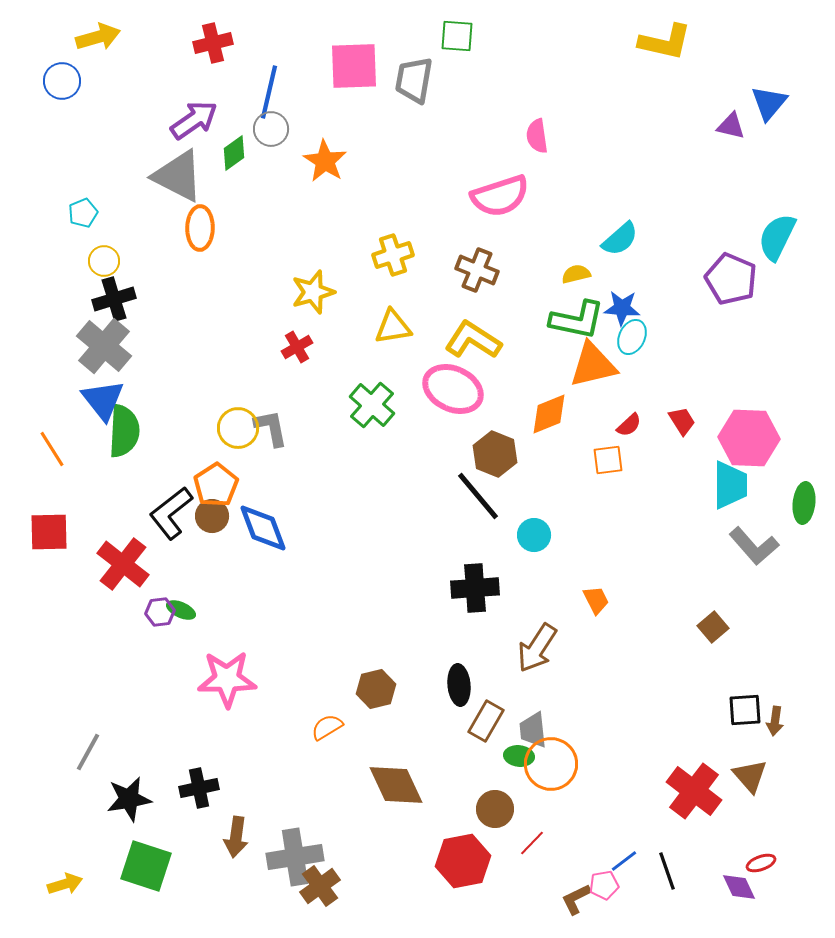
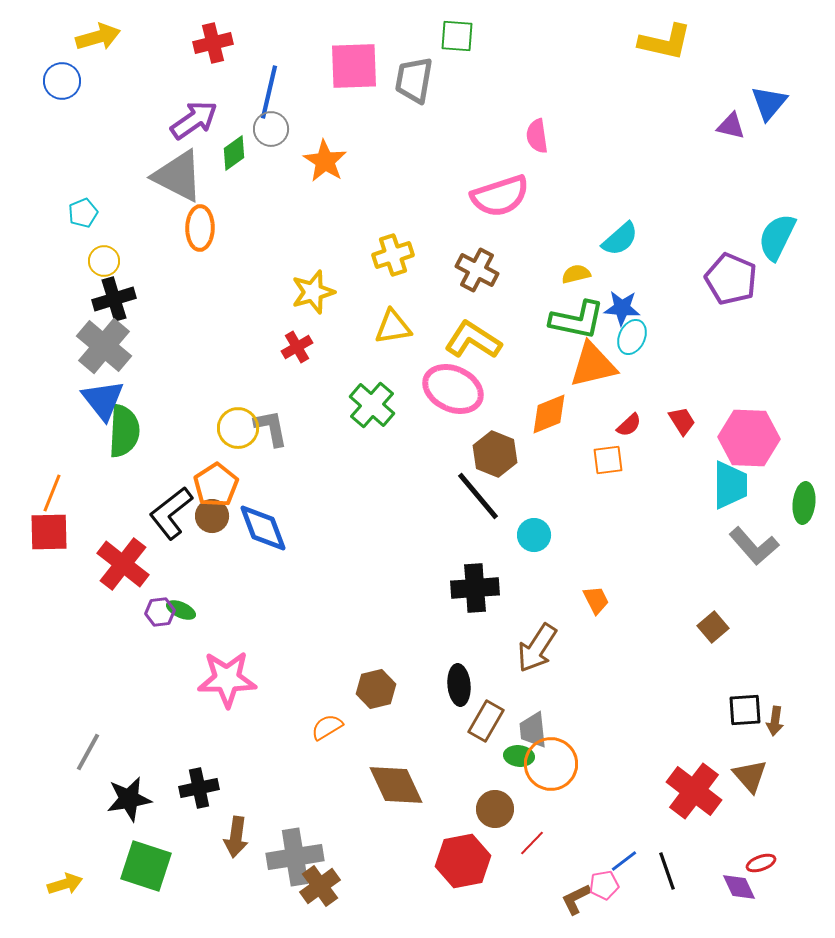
brown cross at (477, 270): rotated 6 degrees clockwise
orange line at (52, 449): moved 44 px down; rotated 54 degrees clockwise
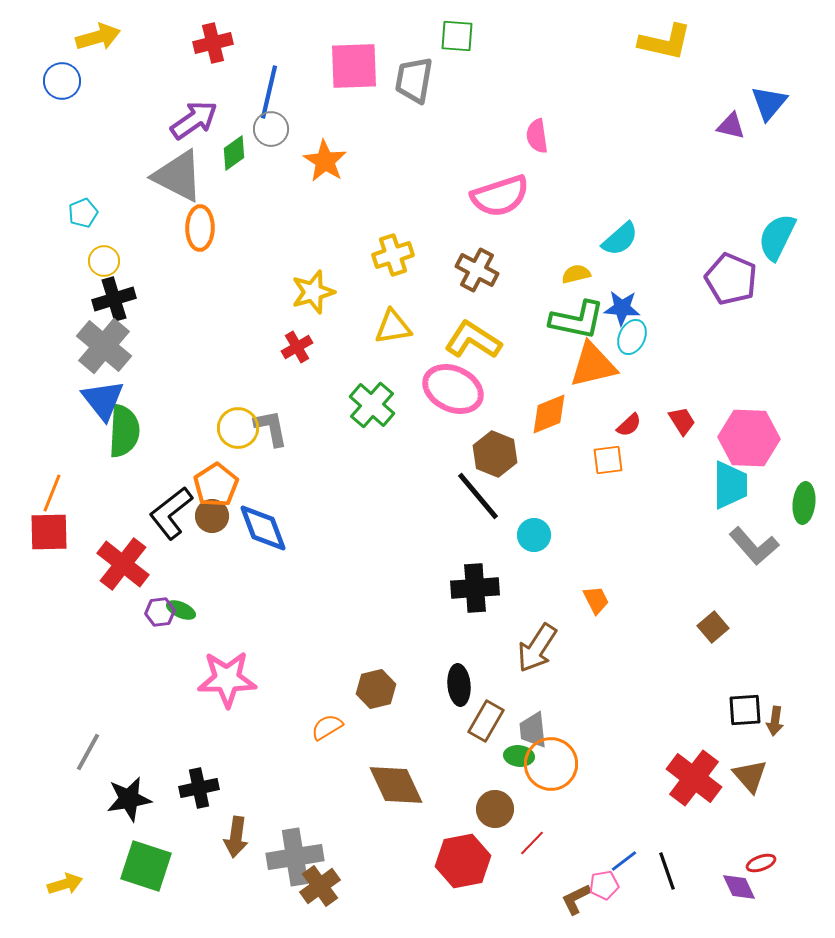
red cross at (694, 791): moved 13 px up
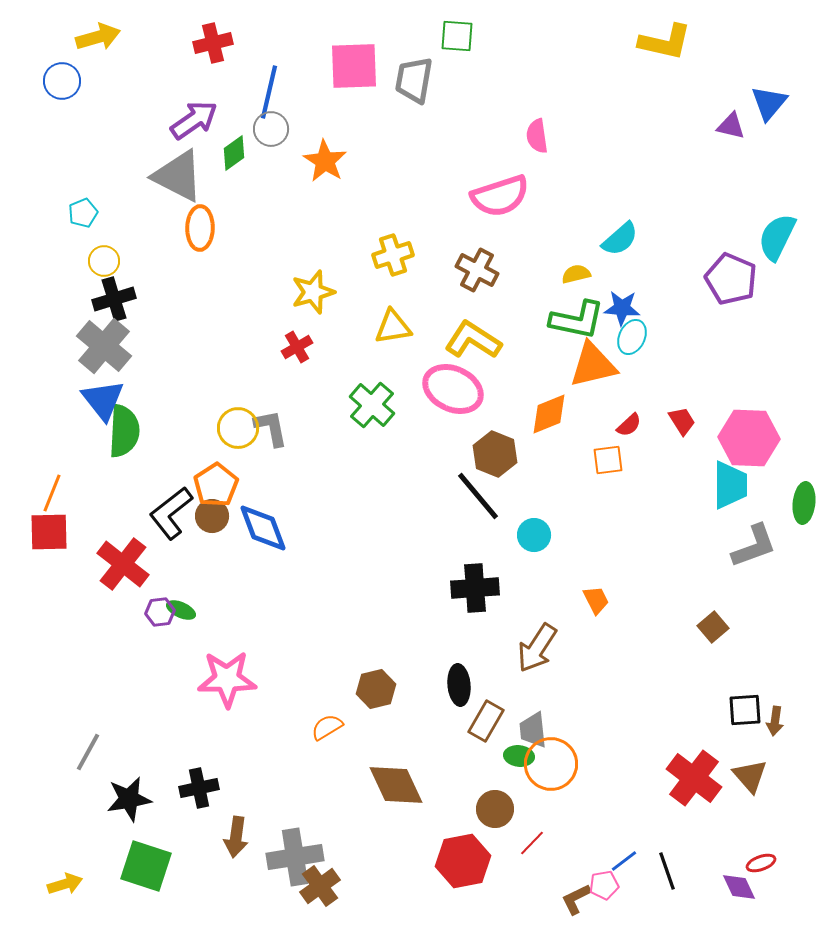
gray L-shape at (754, 546): rotated 69 degrees counterclockwise
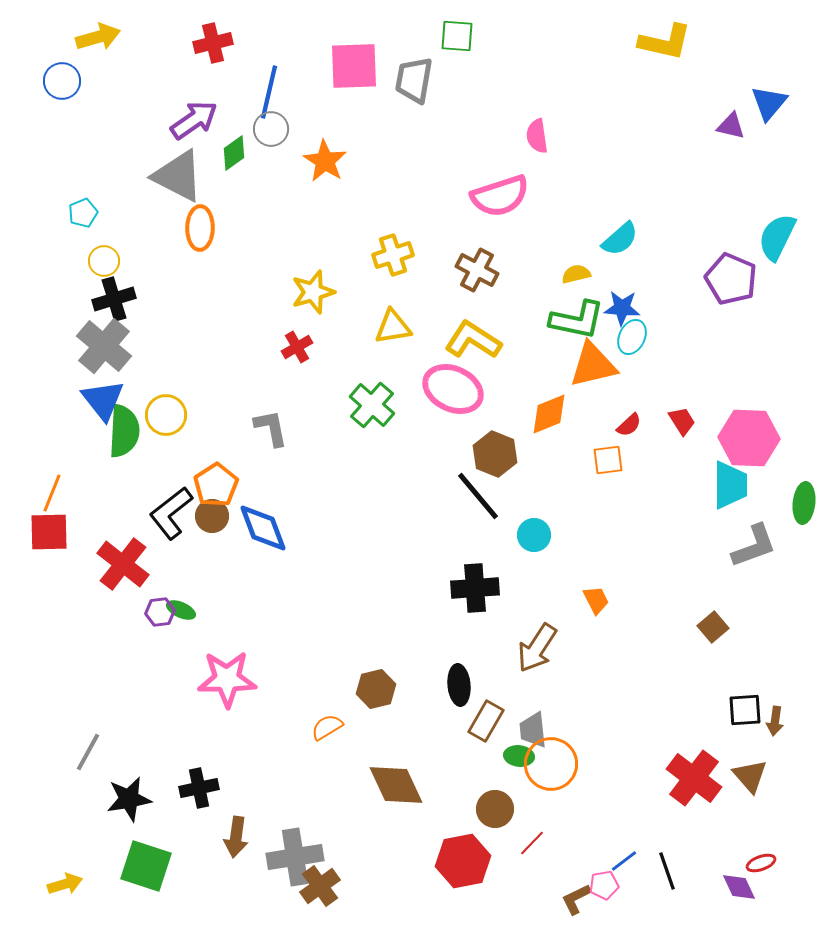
yellow circle at (238, 428): moved 72 px left, 13 px up
